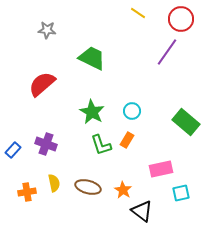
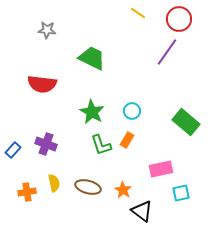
red circle: moved 2 px left
red semicircle: rotated 132 degrees counterclockwise
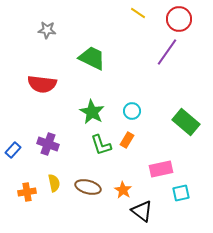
purple cross: moved 2 px right
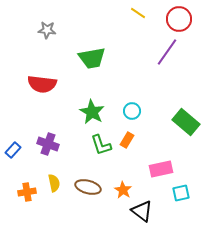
green trapezoid: rotated 144 degrees clockwise
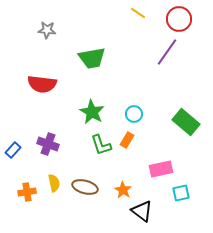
cyan circle: moved 2 px right, 3 px down
brown ellipse: moved 3 px left
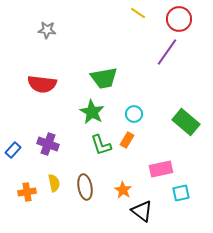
green trapezoid: moved 12 px right, 20 px down
brown ellipse: rotated 65 degrees clockwise
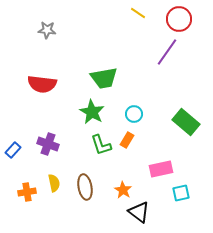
black triangle: moved 3 px left, 1 px down
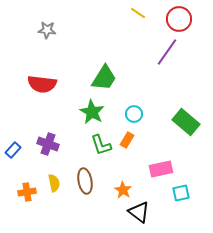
green trapezoid: rotated 48 degrees counterclockwise
brown ellipse: moved 6 px up
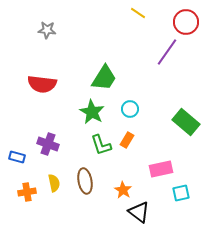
red circle: moved 7 px right, 3 px down
cyan circle: moved 4 px left, 5 px up
blue rectangle: moved 4 px right, 7 px down; rotated 63 degrees clockwise
